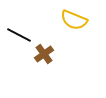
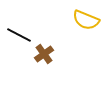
yellow semicircle: moved 12 px right
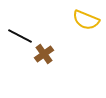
black line: moved 1 px right, 1 px down
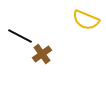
brown cross: moved 2 px left
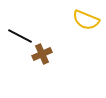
brown cross: rotated 12 degrees clockwise
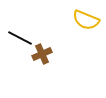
black line: moved 2 px down
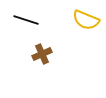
black line: moved 6 px right, 18 px up; rotated 10 degrees counterclockwise
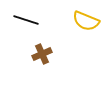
yellow semicircle: moved 1 px down
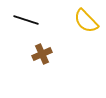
yellow semicircle: rotated 24 degrees clockwise
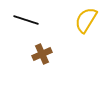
yellow semicircle: moved 1 px up; rotated 76 degrees clockwise
